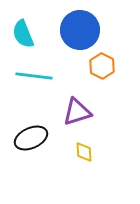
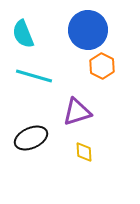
blue circle: moved 8 px right
cyan line: rotated 9 degrees clockwise
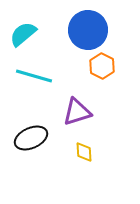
cyan semicircle: rotated 72 degrees clockwise
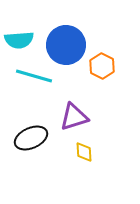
blue circle: moved 22 px left, 15 px down
cyan semicircle: moved 4 px left, 6 px down; rotated 144 degrees counterclockwise
purple triangle: moved 3 px left, 5 px down
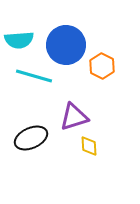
yellow diamond: moved 5 px right, 6 px up
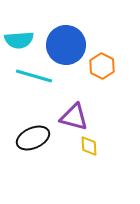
purple triangle: rotated 32 degrees clockwise
black ellipse: moved 2 px right
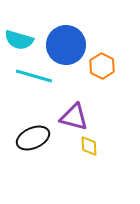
cyan semicircle: rotated 20 degrees clockwise
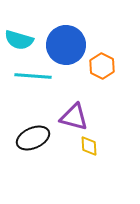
cyan line: moved 1 px left; rotated 12 degrees counterclockwise
